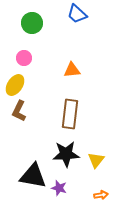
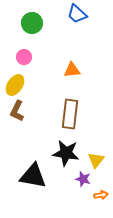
pink circle: moved 1 px up
brown L-shape: moved 2 px left
black star: moved 1 px up; rotated 12 degrees clockwise
purple star: moved 24 px right, 9 px up
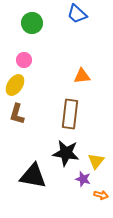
pink circle: moved 3 px down
orange triangle: moved 10 px right, 6 px down
brown L-shape: moved 3 px down; rotated 10 degrees counterclockwise
yellow triangle: moved 1 px down
orange arrow: rotated 24 degrees clockwise
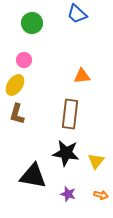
purple star: moved 15 px left, 15 px down
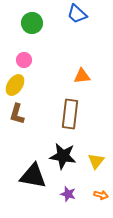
black star: moved 3 px left, 3 px down
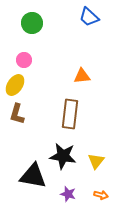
blue trapezoid: moved 12 px right, 3 px down
